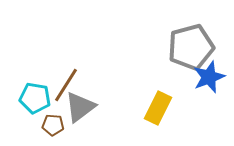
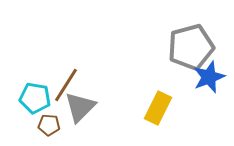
gray triangle: rotated 8 degrees counterclockwise
brown pentagon: moved 4 px left
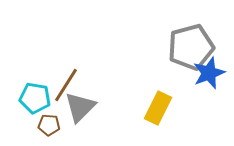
blue star: moved 4 px up
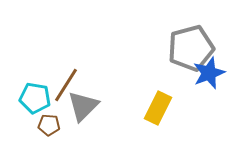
gray pentagon: moved 1 px down
gray triangle: moved 3 px right, 1 px up
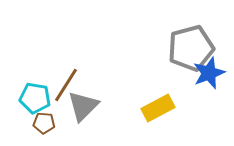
yellow rectangle: rotated 36 degrees clockwise
brown pentagon: moved 5 px left, 2 px up
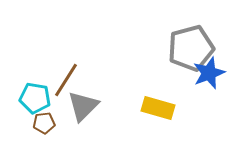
brown line: moved 5 px up
yellow rectangle: rotated 44 degrees clockwise
brown pentagon: rotated 10 degrees counterclockwise
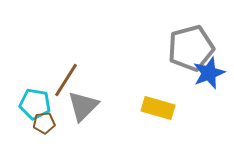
cyan pentagon: moved 6 px down
